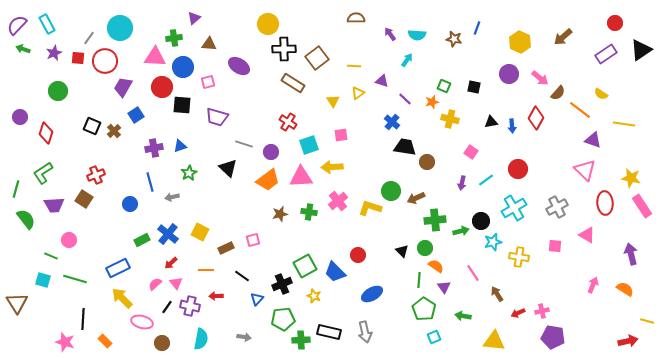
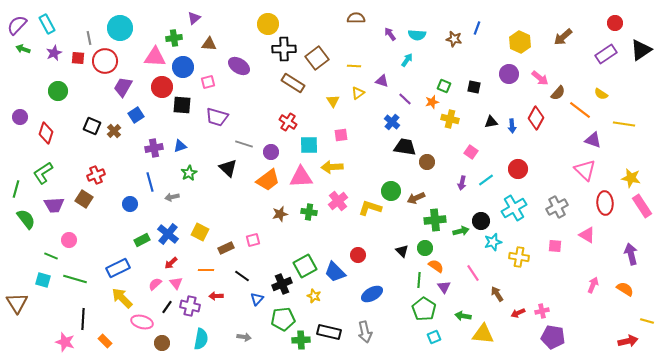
gray line at (89, 38): rotated 48 degrees counterclockwise
cyan square at (309, 145): rotated 18 degrees clockwise
yellow triangle at (494, 341): moved 11 px left, 7 px up
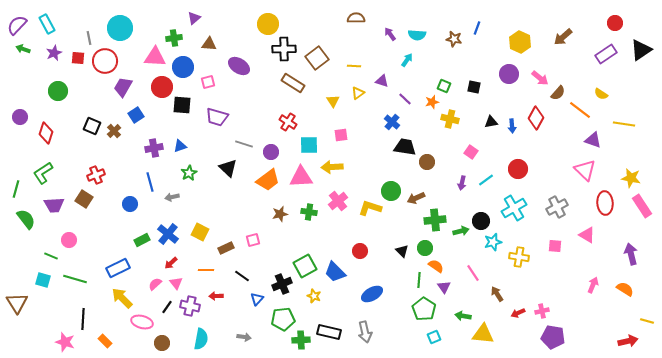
red circle at (358, 255): moved 2 px right, 4 px up
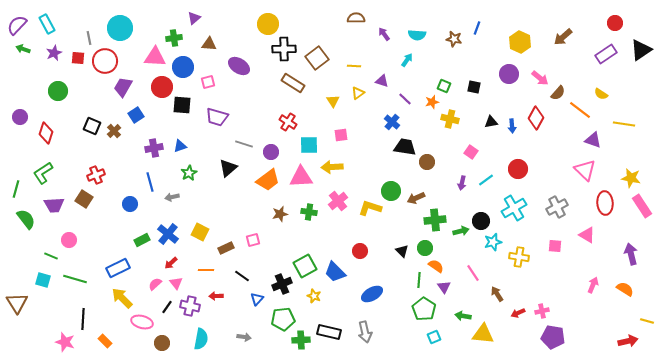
purple arrow at (390, 34): moved 6 px left
black triangle at (228, 168): rotated 36 degrees clockwise
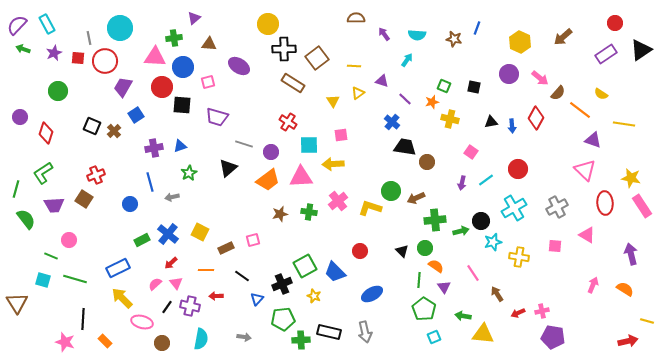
yellow arrow at (332, 167): moved 1 px right, 3 px up
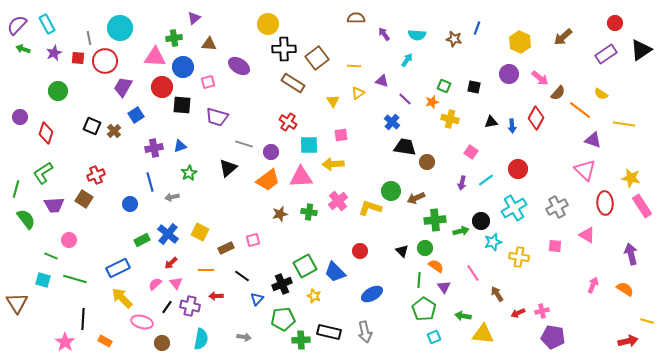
orange rectangle at (105, 341): rotated 16 degrees counterclockwise
pink star at (65, 342): rotated 18 degrees clockwise
